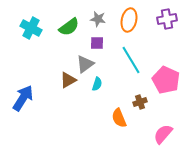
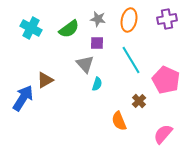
green semicircle: moved 2 px down
gray triangle: rotated 36 degrees counterclockwise
brown triangle: moved 23 px left
brown cross: moved 1 px left, 1 px up; rotated 24 degrees counterclockwise
orange semicircle: moved 3 px down
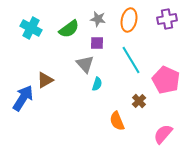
orange semicircle: moved 2 px left
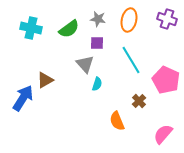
purple cross: rotated 30 degrees clockwise
cyan cross: rotated 15 degrees counterclockwise
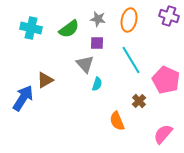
purple cross: moved 2 px right, 3 px up
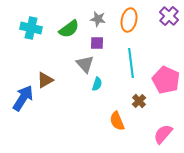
purple cross: rotated 24 degrees clockwise
cyan line: moved 3 px down; rotated 24 degrees clockwise
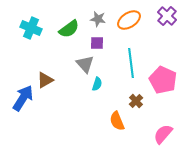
purple cross: moved 2 px left
orange ellipse: rotated 45 degrees clockwise
cyan cross: rotated 10 degrees clockwise
pink pentagon: moved 3 px left
brown cross: moved 3 px left
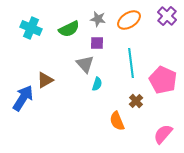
green semicircle: rotated 10 degrees clockwise
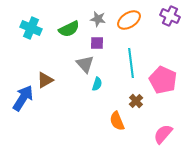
purple cross: moved 3 px right; rotated 18 degrees counterclockwise
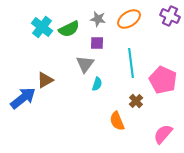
orange ellipse: moved 1 px up
cyan cross: moved 11 px right, 1 px up; rotated 15 degrees clockwise
gray triangle: rotated 18 degrees clockwise
blue arrow: rotated 20 degrees clockwise
